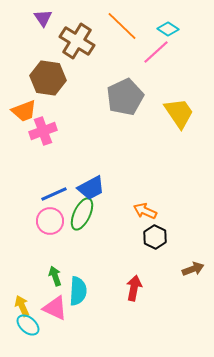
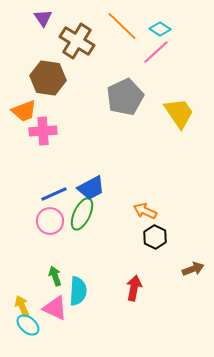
cyan diamond: moved 8 px left
pink cross: rotated 16 degrees clockwise
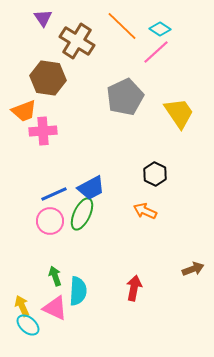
black hexagon: moved 63 px up
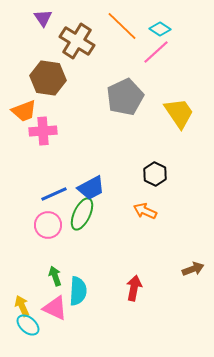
pink circle: moved 2 px left, 4 px down
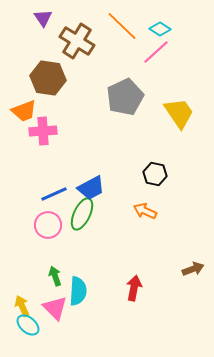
black hexagon: rotated 15 degrees counterclockwise
pink triangle: rotated 20 degrees clockwise
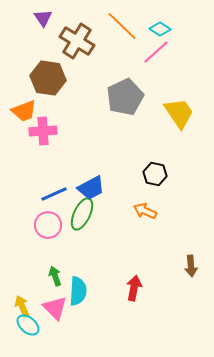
brown arrow: moved 2 px left, 3 px up; rotated 105 degrees clockwise
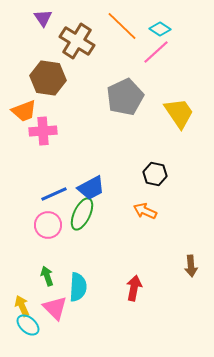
green arrow: moved 8 px left
cyan semicircle: moved 4 px up
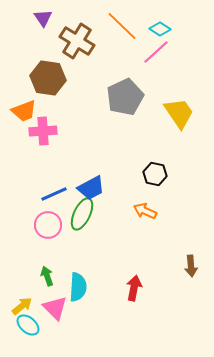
yellow arrow: rotated 75 degrees clockwise
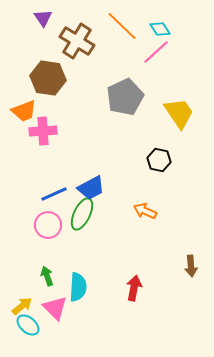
cyan diamond: rotated 25 degrees clockwise
black hexagon: moved 4 px right, 14 px up
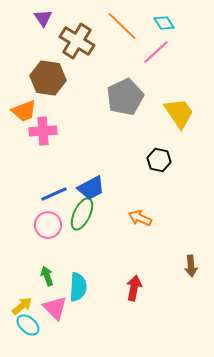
cyan diamond: moved 4 px right, 6 px up
orange arrow: moved 5 px left, 7 px down
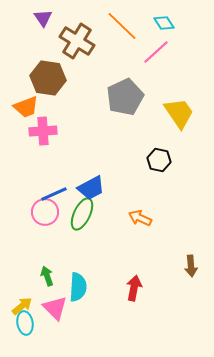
orange trapezoid: moved 2 px right, 4 px up
pink circle: moved 3 px left, 13 px up
cyan ellipse: moved 3 px left, 2 px up; rotated 40 degrees clockwise
